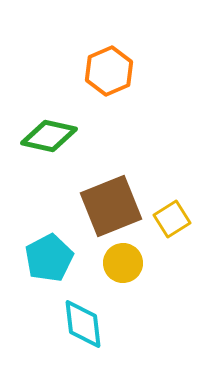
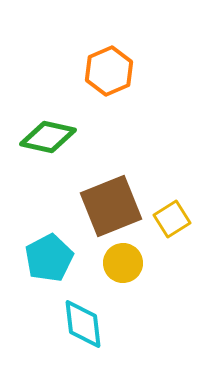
green diamond: moved 1 px left, 1 px down
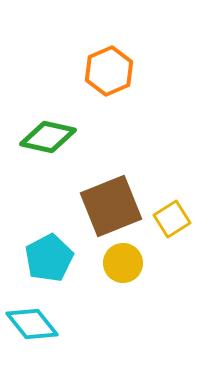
cyan diamond: moved 51 px left; rotated 32 degrees counterclockwise
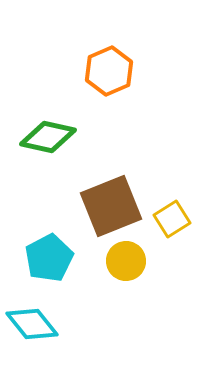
yellow circle: moved 3 px right, 2 px up
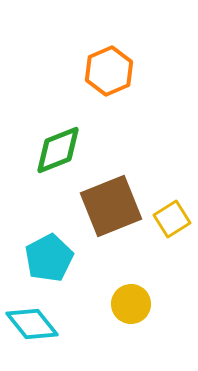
green diamond: moved 10 px right, 13 px down; rotated 34 degrees counterclockwise
yellow circle: moved 5 px right, 43 px down
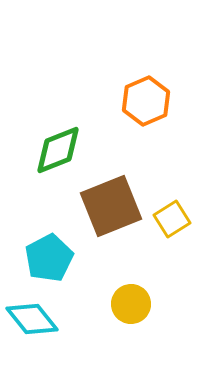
orange hexagon: moved 37 px right, 30 px down
cyan diamond: moved 5 px up
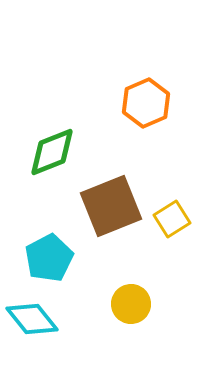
orange hexagon: moved 2 px down
green diamond: moved 6 px left, 2 px down
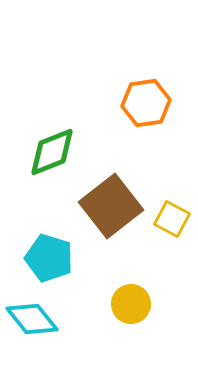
orange hexagon: rotated 15 degrees clockwise
brown square: rotated 16 degrees counterclockwise
yellow square: rotated 30 degrees counterclockwise
cyan pentagon: rotated 27 degrees counterclockwise
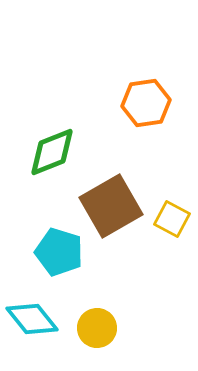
brown square: rotated 8 degrees clockwise
cyan pentagon: moved 10 px right, 6 px up
yellow circle: moved 34 px left, 24 px down
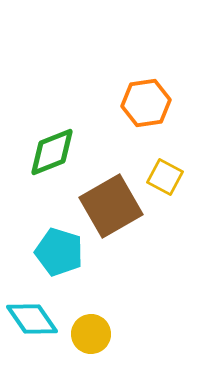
yellow square: moved 7 px left, 42 px up
cyan diamond: rotated 4 degrees clockwise
yellow circle: moved 6 px left, 6 px down
